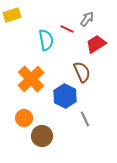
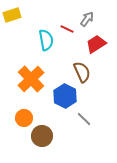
gray line: moved 1 px left; rotated 21 degrees counterclockwise
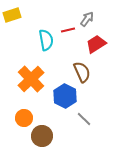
red line: moved 1 px right, 1 px down; rotated 40 degrees counterclockwise
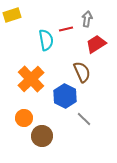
gray arrow: rotated 28 degrees counterclockwise
red line: moved 2 px left, 1 px up
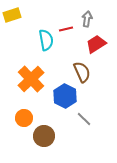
brown circle: moved 2 px right
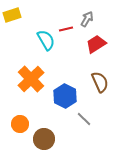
gray arrow: rotated 21 degrees clockwise
cyan semicircle: rotated 20 degrees counterclockwise
brown semicircle: moved 18 px right, 10 px down
orange circle: moved 4 px left, 6 px down
brown circle: moved 3 px down
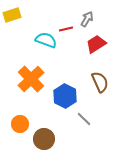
cyan semicircle: rotated 40 degrees counterclockwise
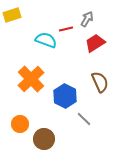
red trapezoid: moved 1 px left, 1 px up
